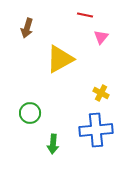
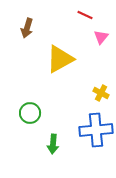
red line: rotated 14 degrees clockwise
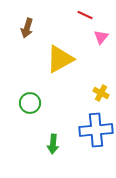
green circle: moved 10 px up
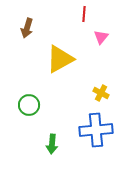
red line: moved 1 px left, 1 px up; rotated 70 degrees clockwise
green circle: moved 1 px left, 2 px down
green arrow: moved 1 px left
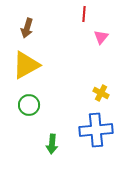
yellow triangle: moved 34 px left, 6 px down
